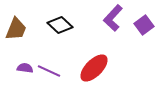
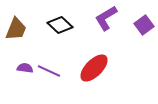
purple L-shape: moved 7 px left; rotated 16 degrees clockwise
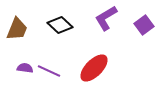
brown trapezoid: moved 1 px right
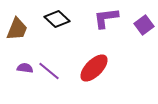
purple L-shape: rotated 24 degrees clockwise
black diamond: moved 3 px left, 6 px up
purple line: rotated 15 degrees clockwise
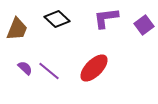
purple semicircle: rotated 35 degrees clockwise
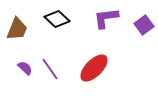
purple line: moved 1 px right, 2 px up; rotated 15 degrees clockwise
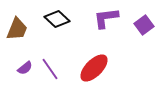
purple semicircle: rotated 98 degrees clockwise
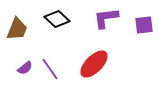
purple square: rotated 30 degrees clockwise
red ellipse: moved 4 px up
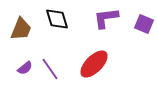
black diamond: rotated 30 degrees clockwise
purple square: moved 1 px up; rotated 30 degrees clockwise
brown trapezoid: moved 4 px right
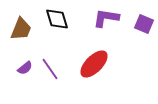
purple L-shape: rotated 16 degrees clockwise
